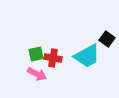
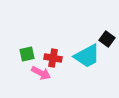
green square: moved 9 px left
pink arrow: moved 4 px right, 1 px up
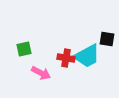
black square: rotated 28 degrees counterclockwise
green square: moved 3 px left, 5 px up
red cross: moved 13 px right
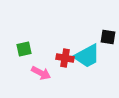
black square: moved 1 px right, 2 px up
red cross: moved 1 px left
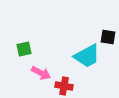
red cross: moved 1 px left, 28 px down
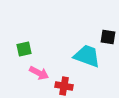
cyan trapezoid: rotated 132 degrees counterclockwise
pink arrow: moved 2 px left
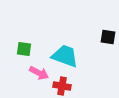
green square: rotated 21 degrees clockwise
cyan trapezoid: moved 22 px left
red cross: moved 2 px left
